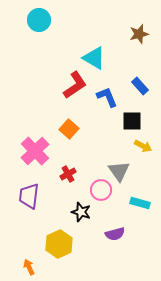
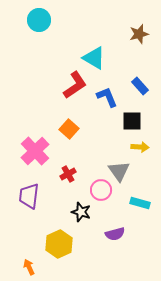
yellow arrow: moved 3 px left, 1 px down; rotated 24 degrees counterclockwise
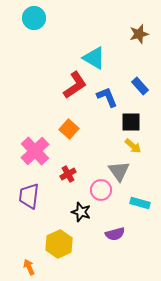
cyan circle: moved 5 px left, 2 px up
black square: moved 1 px left, 1 px down
yellow arrow: moved 7 px left, 1 px up; rotated 36 degrees clockwise
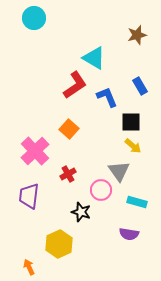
brown star: moved 2 px left, 1 px down
blue rectangle: rotated 12 degrees clockwise
cyan rectangle: moved 3 px left, 1 px up
purple semicircle: moved 14 px right; rotated 24 degrees clockwise
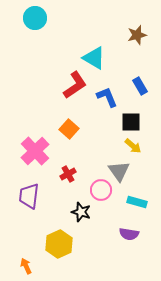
cyan circle: moved 1 px right
orange arrow: moved 3 px left, 1 px up
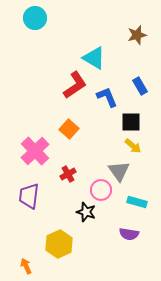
black star: moved 5 px right
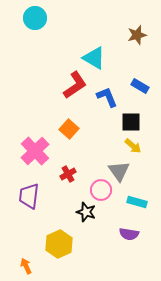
blue rectangle: rotated 30 degrees counterclockwise
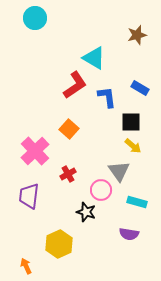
blue rectangle: moved 2 px down
blue L-shape: rotated 15 degrees clockwise
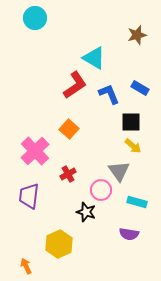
blue L-shape: moved 2 px right, 3 px up; rotated 15 degrees counterclockwise
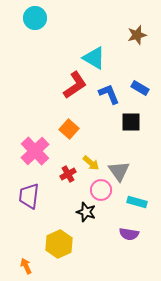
yellow arrow: moved 42 px left, 17 px down
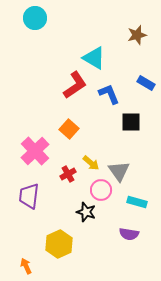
blue rectangle: moved 6 px right, 5 px up
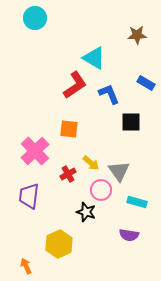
brown star: rotated 12 degrees clockwise
orange square: rotated 36 degrees counterclockwise
purple semicircle: moved 1 px down
